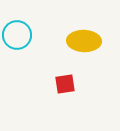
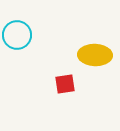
yellow ellipse: moved 11 px right, 14 px down
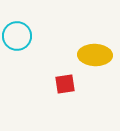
cyan circle: moved 1 px down
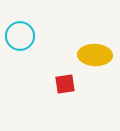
cyan circle: moved 3 px right
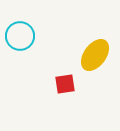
yellow ellipse: rotated 56 degrees counterclockwise
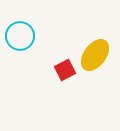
red square: moved 14 px up; rotated 20 degrees counterclockwise
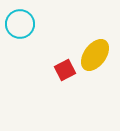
cyan circle: moved 12 px up
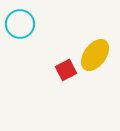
red square: moved 1 px right
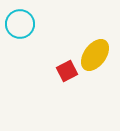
red square: moved 1 px right, 1 px down
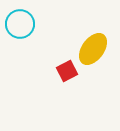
yellow ellipse: moved 2 px left, 6 px up
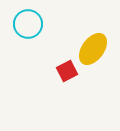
cyan circle: moved 8 px right
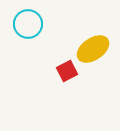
yellow ellipse: rotated 20 degrees clockwise
